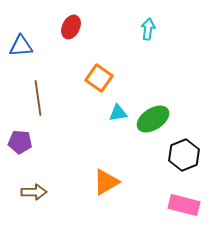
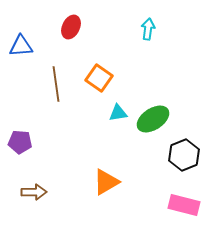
brown line: moved 18 px right, 14 px up
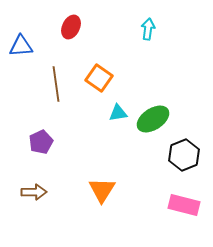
purple pentagon: moved 21 px right; rotated 30 degrees counterclockwise
orange triangle: moved 4 px left, 8 px down; rotated 28 degrees counterclockwise
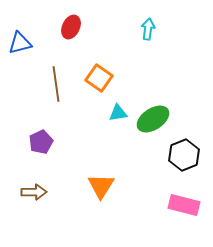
blue triangle: moved 1 px left, 3 px up; rotated 10 degrees counterclockwise
orange triangle: moved 1 px left, 4 px up
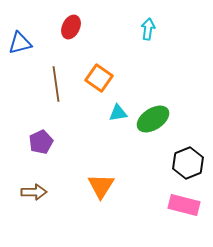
black hexagon: moved 4 px right, 8 px down
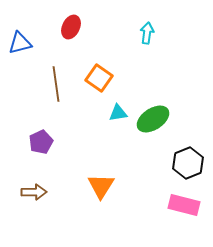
cyan arrow: moved 1 px left, 4 px down
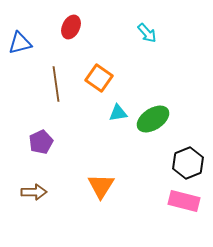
cyan arrow: rotated 130 degrees clockwise
pink rectangle: moved 4 px up
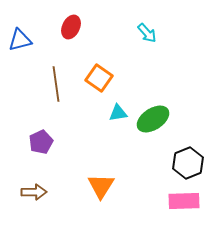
blue triangle: moved 3 px up
pink rectangle: rotated 16 degrees counterclockwise
